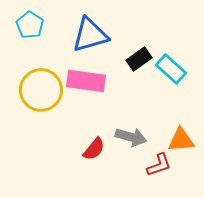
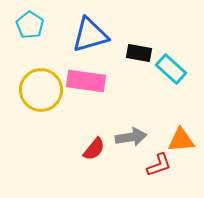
black rectangle: moved 6 px up; rotated 45 degrees clockwise
gray arrow: rotated 24 degrees counterclockwise
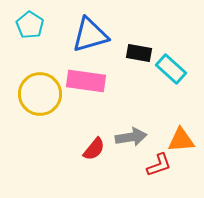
yellow circle: moved 1 px left, 4 px down
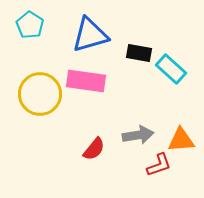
gray arrow: moved 7 px right, 2 px up
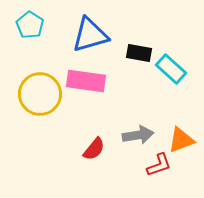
orange triangle: rotated 16 degrees counterclockwise
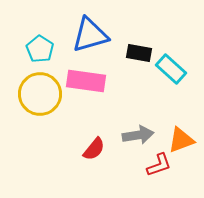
cyan pentagon: moved 10 px right, 24 px down
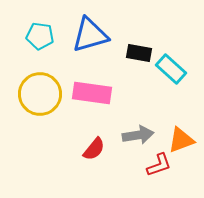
cyan pentagon: moved 13 px up; rotated 24 degrees counterclockwise
pink rectangle: moved 6 px right, 12 px down
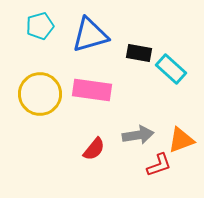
cyan pentagon: moved 10 px up; rotated 24 degrees counterclockwise
pink rectangle: moved 3 px up
